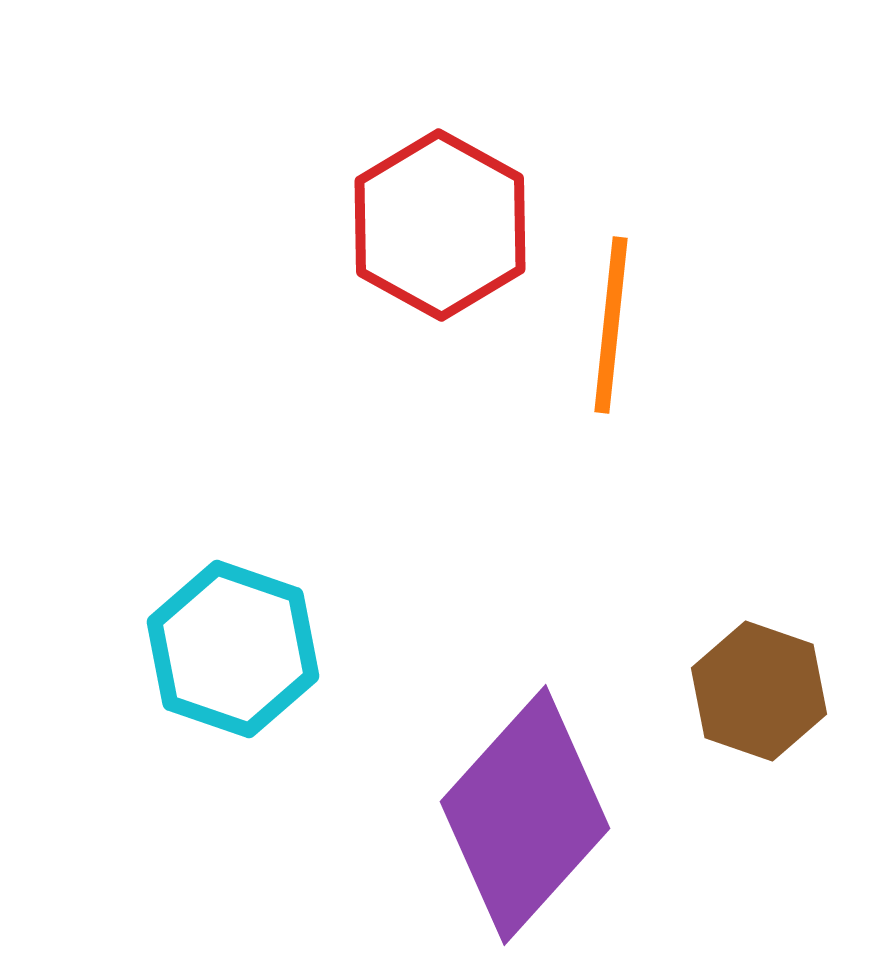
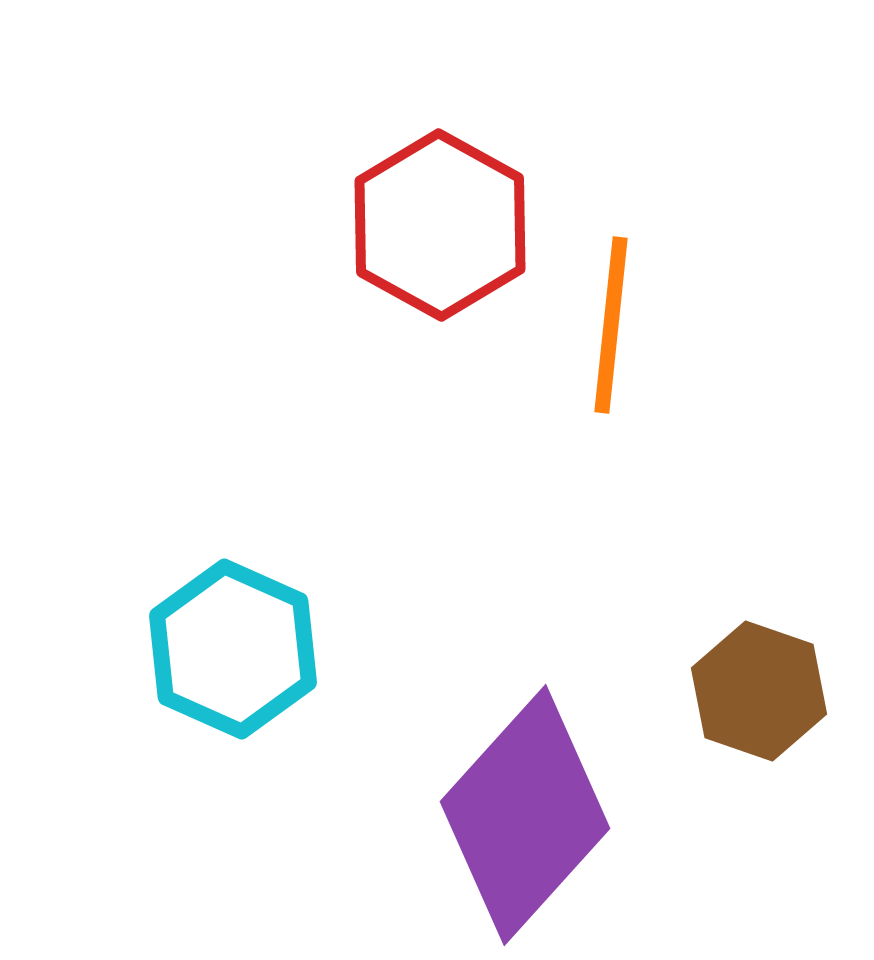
cyan hexagon: rotated 5 degrees clockwise
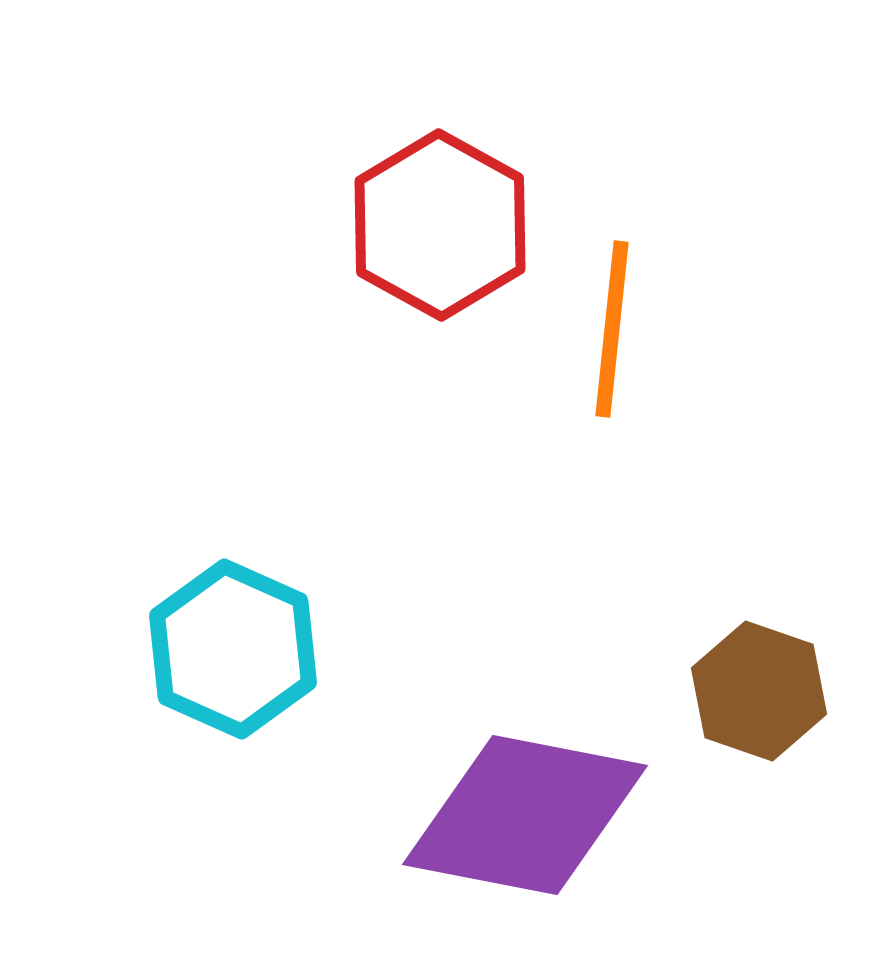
orange line: moved 1 px right, 4 px down
purple diamond: rotated 59 degrees clockwise
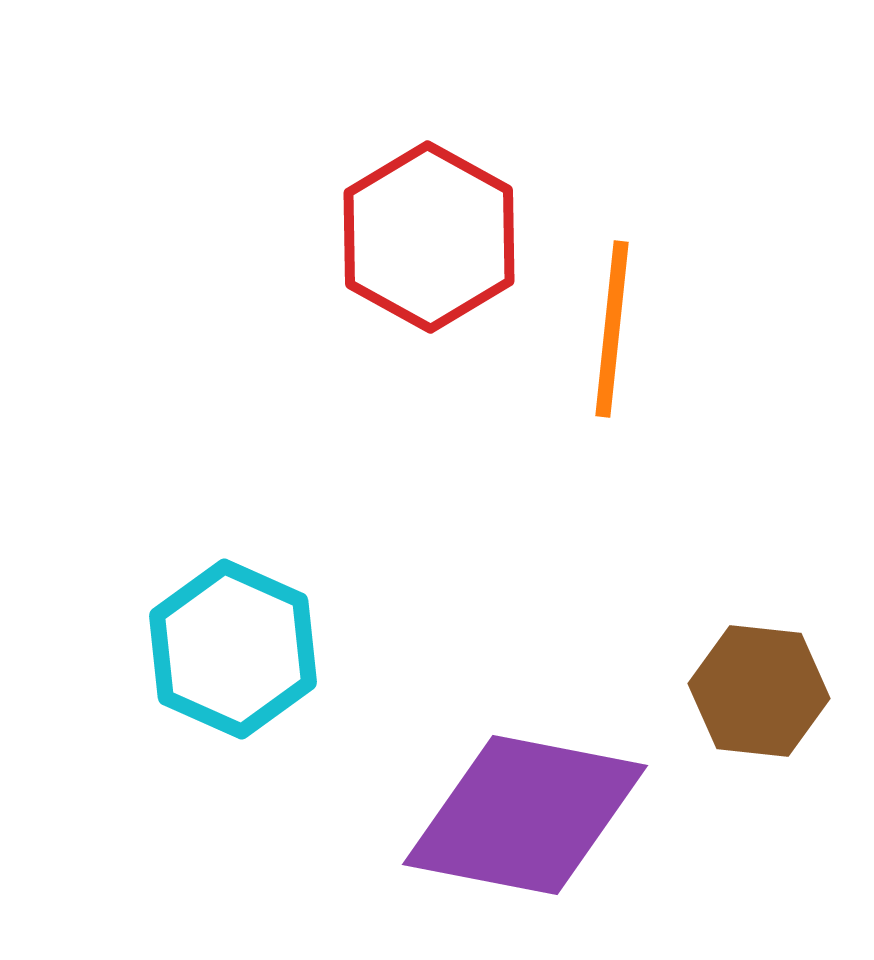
red hexagon: moved 11 px left, 12 px down
brown hexagon: rotated 13 degrees counterclockwise
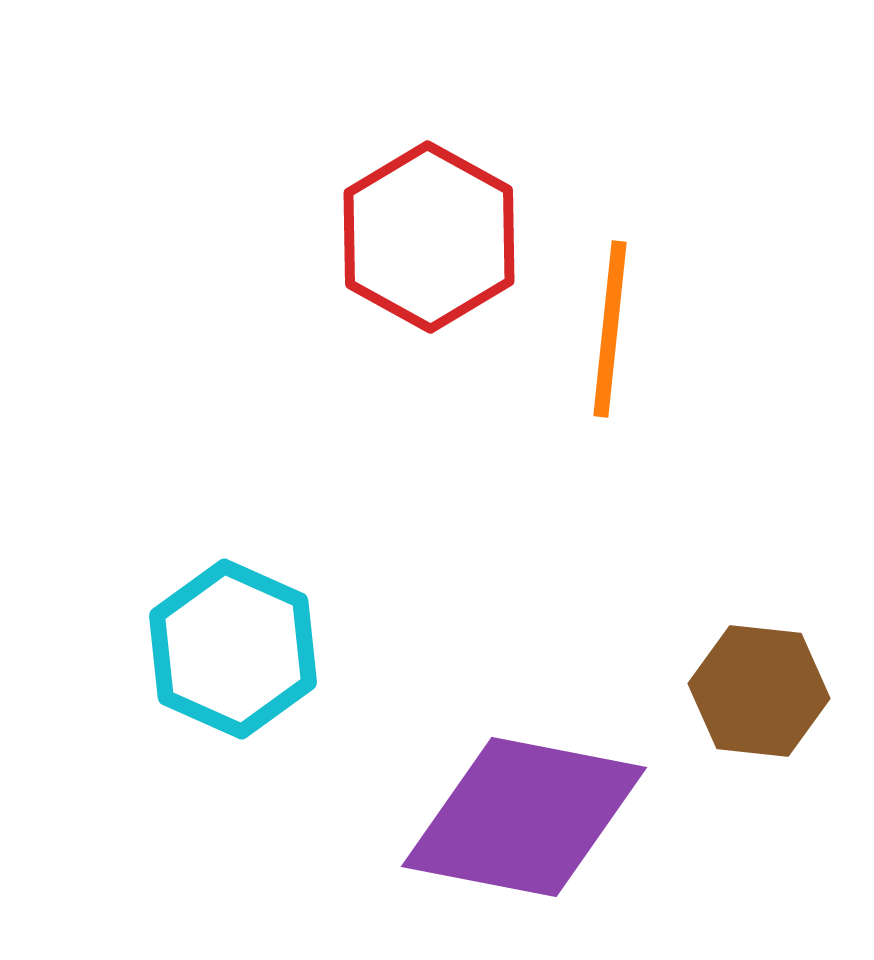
orange line: moved 2 px left
purple diamond: moved 1 px left, 2 px down
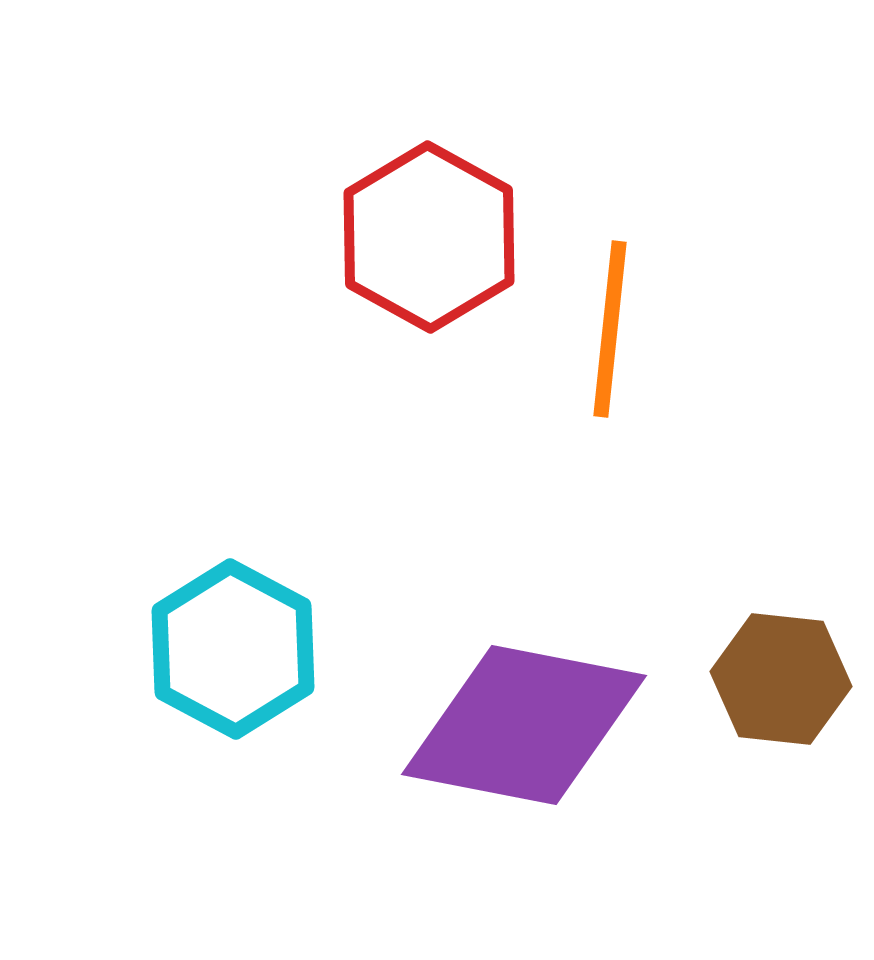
cyan hexagon: rotated 4 degrees clockwise
brown hexagon: moved 22 px right, 12 px up
purple diamond: moved 92 px up
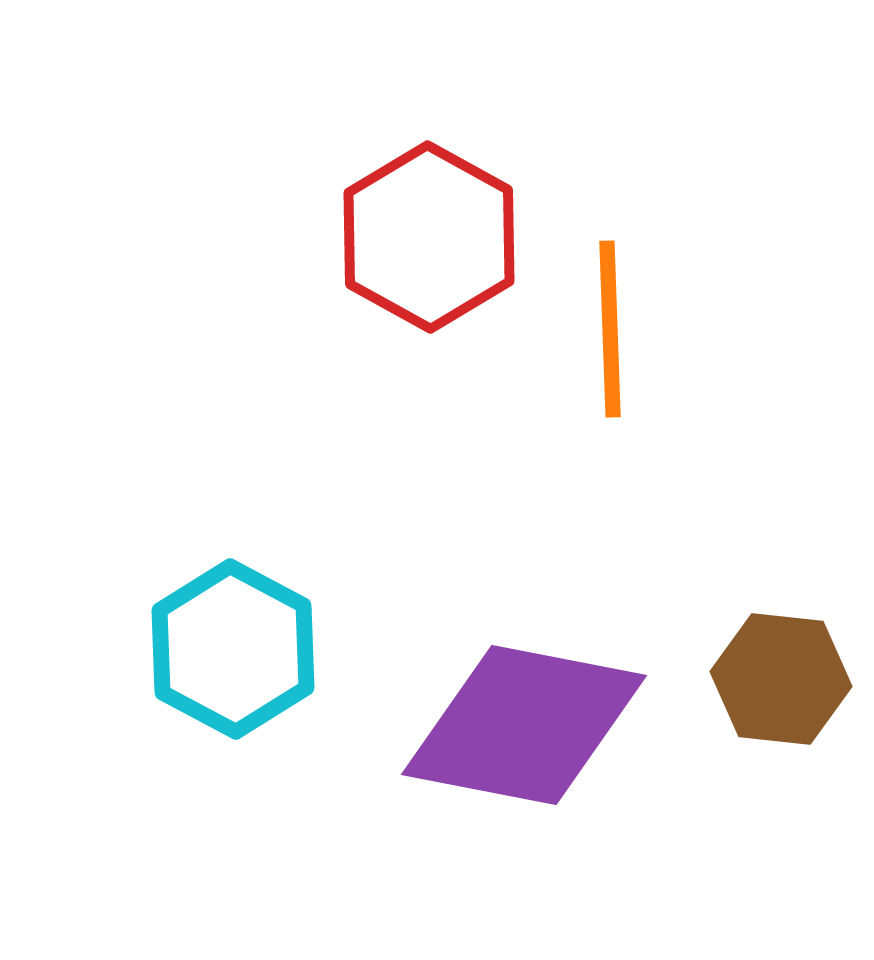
orange line: rotated 8 degrees counterclockwise
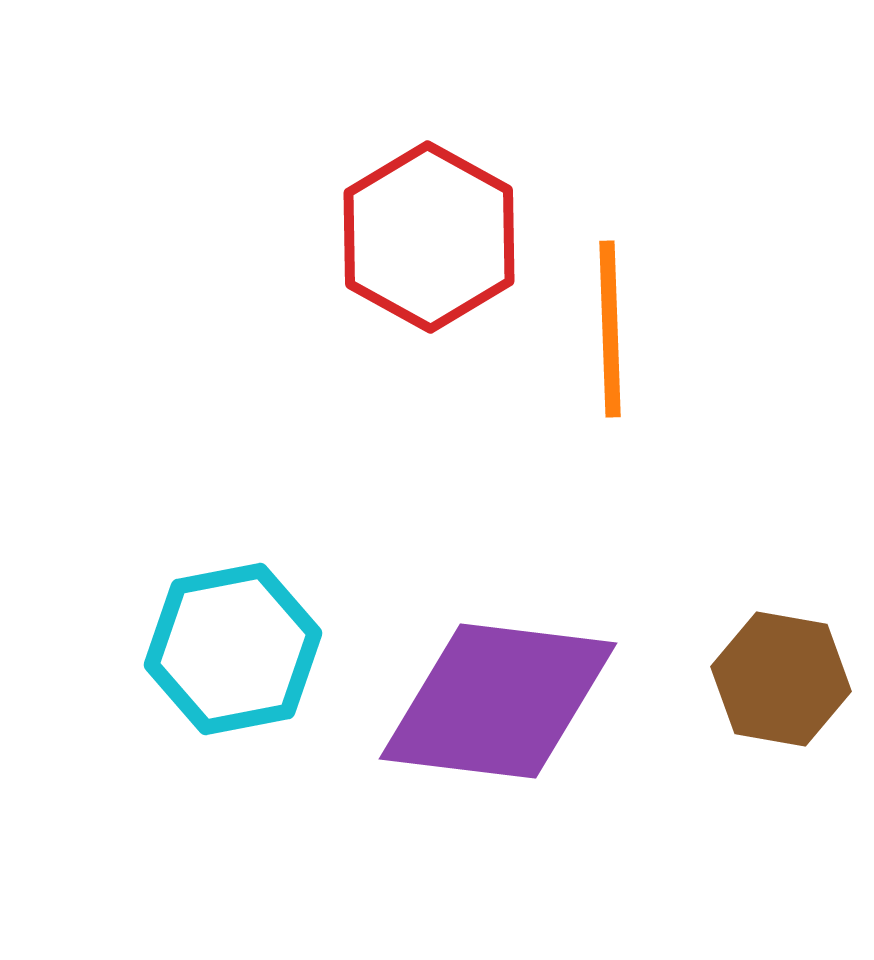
cyan hexagon: rotated 21 degrees clockwise
brown hexagon: rotated 4 degrees clockwise
purple diamond: moved 26 px left, 24 px up; rotated 4 degrees counterclockwise
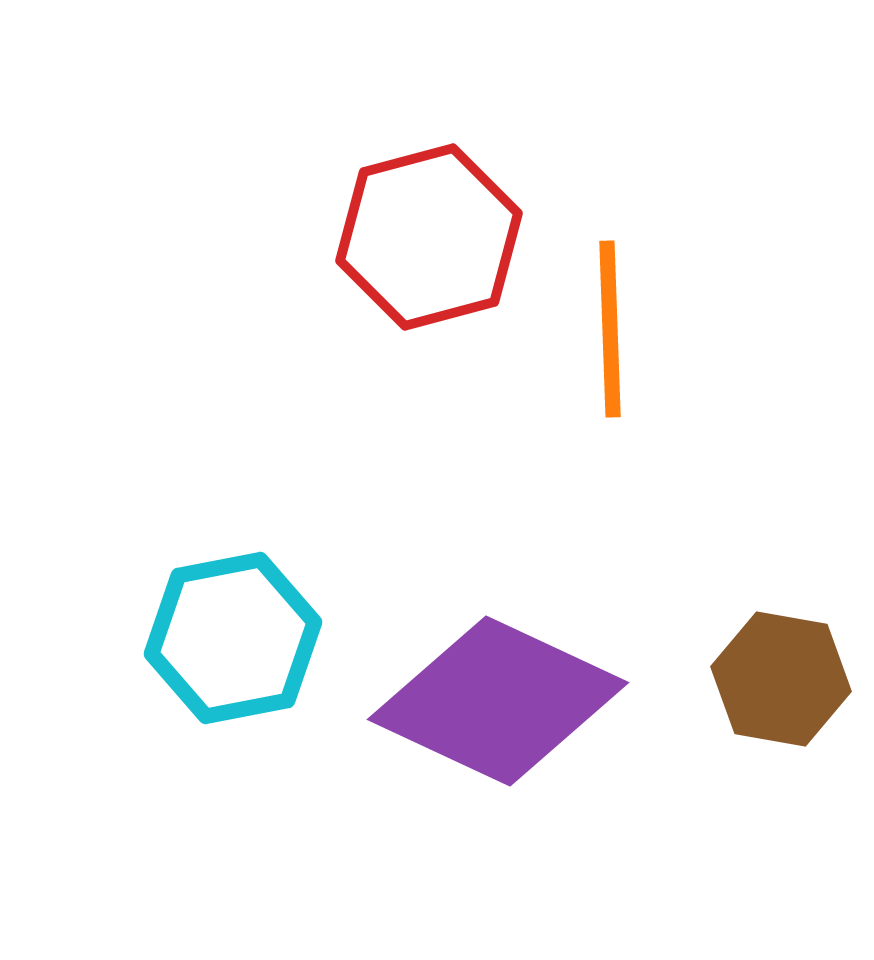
red hexagon: rotated 16 degrees clockwise
cyan hexagon: moved 11 px up
purple diamond: rotated 18 degrees clockwise
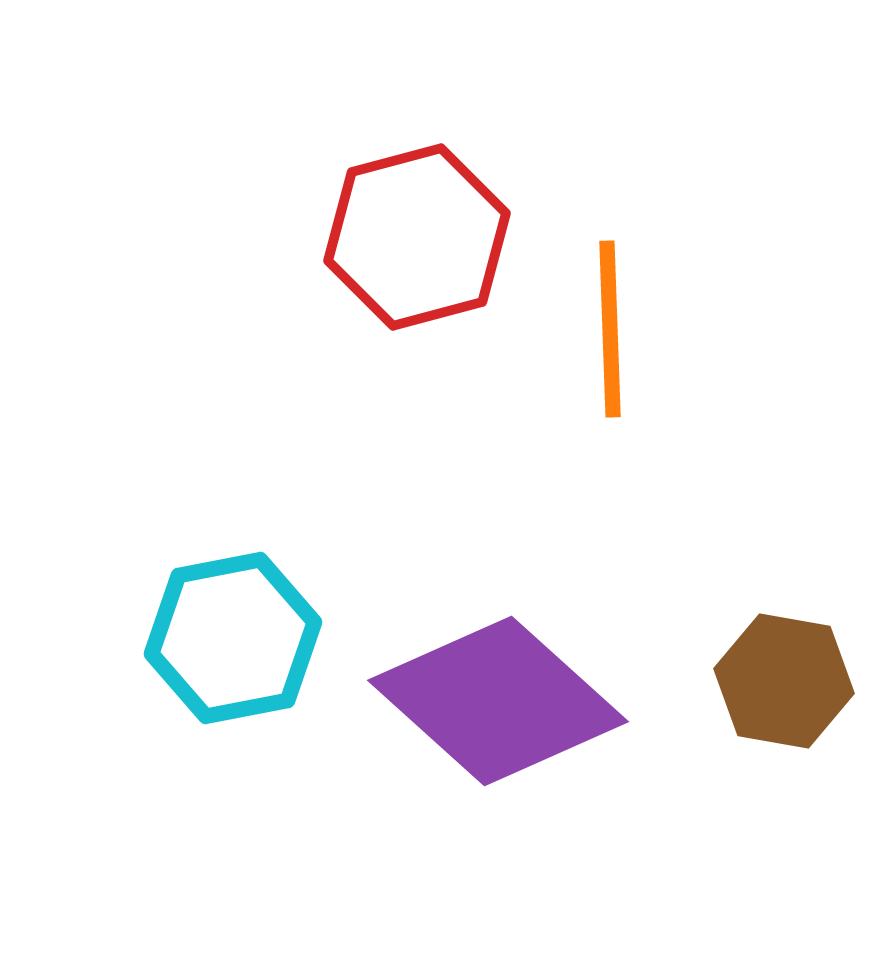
red hexagon: moved 12 px left
brown hexagon: moved 3 px right, 2 px down
purple diamond: rotated 17 degrees clockwise
